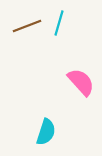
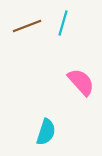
cyan line: moved 4 px right
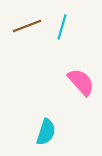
cyan line: moved 1 px left, 4 px down
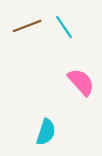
cyan line: moved 2 px right; rotated 50 degrees counterclockwise
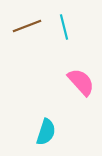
cyan line: rotated 20 degrees clockwise
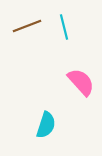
cyan semicircle: moved 7 px up
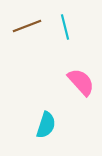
cyan line: moved 1 px right
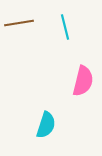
brown line: moved 8 px left, 3 px up; rotated 12 degrees clockwise
pink semicircle: moved 2 px right, 1 px up; rotated 56 degrees clockwise
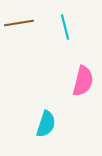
cyan semicircle: moved 1 px up
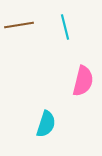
brown line: moved 2 px down
